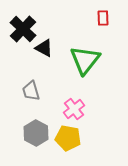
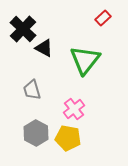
red rectangle: rotated 49 degrees clockwise
gray trapezoid: moved 1 px right, 1 px up
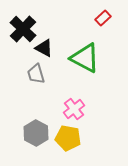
green triangle: moved 2 px up; rotated 40 degrees counterclockwise
gray trapezoid: moved 4 px right, 16 px up
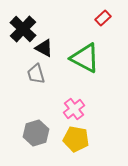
gray hexagon: rotated 15 degrees clockwise
yellow pentagon: moved 8 px right, 1 px down
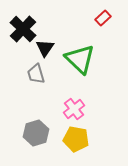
black triangle: moved 1 px right; rotated 36 degrees clockwise
green triangle: moved 5 px left, 1 px down; rotated 16 degrees clockwise
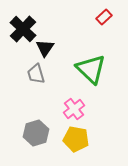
red rectangle: moved 1 px right, 1 px up
green triangle: moved 11 px right, 10 px down
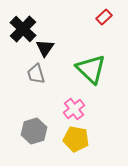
gray hexagon: moved 2 px left, 2 px up
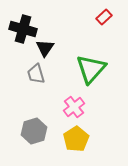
black cross: rotated 28 degrees counterclockwise
green triangle: rotated 28 degrees clockwise
pink cross: moved 2 px up
yellow pentagon: rotated 30 degrees clockwise
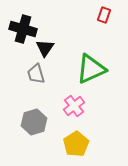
red rectangle: moved 2 px up; rotated 28 degrees counterclockwise
green triangle: rotated 24 degrees clockwise
pink cross: moved 1 px up
gray hexagon: moved 9 px up
yellow pentagon: moved 5 px down
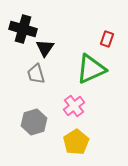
red rectangle: moved 3 px right, 24 px down
yellow pentagon: moved 2 px up
